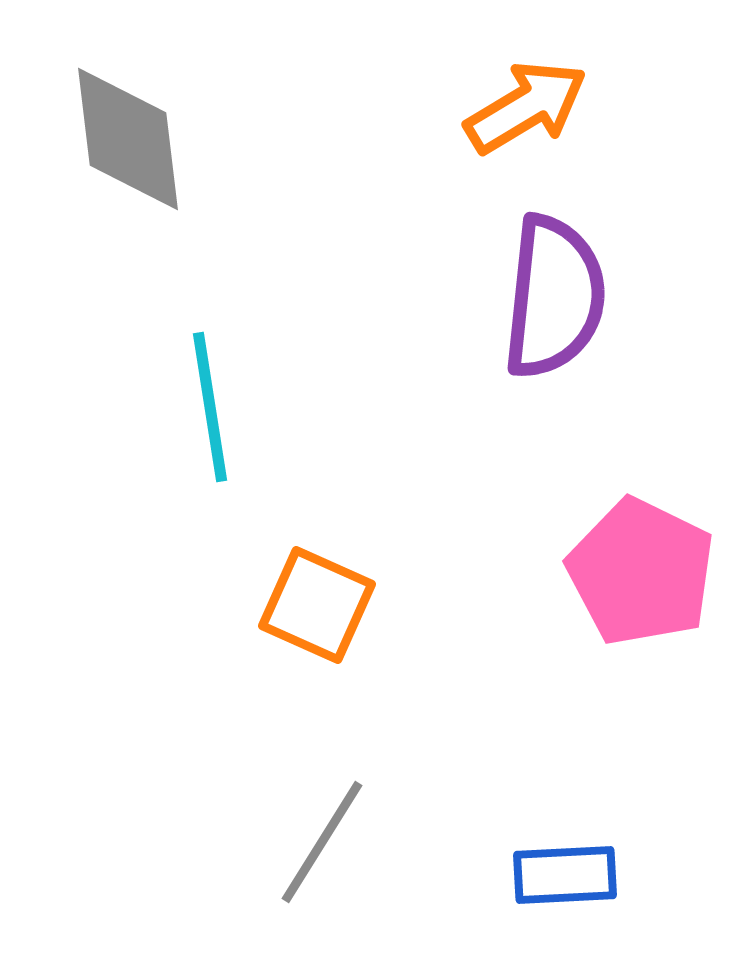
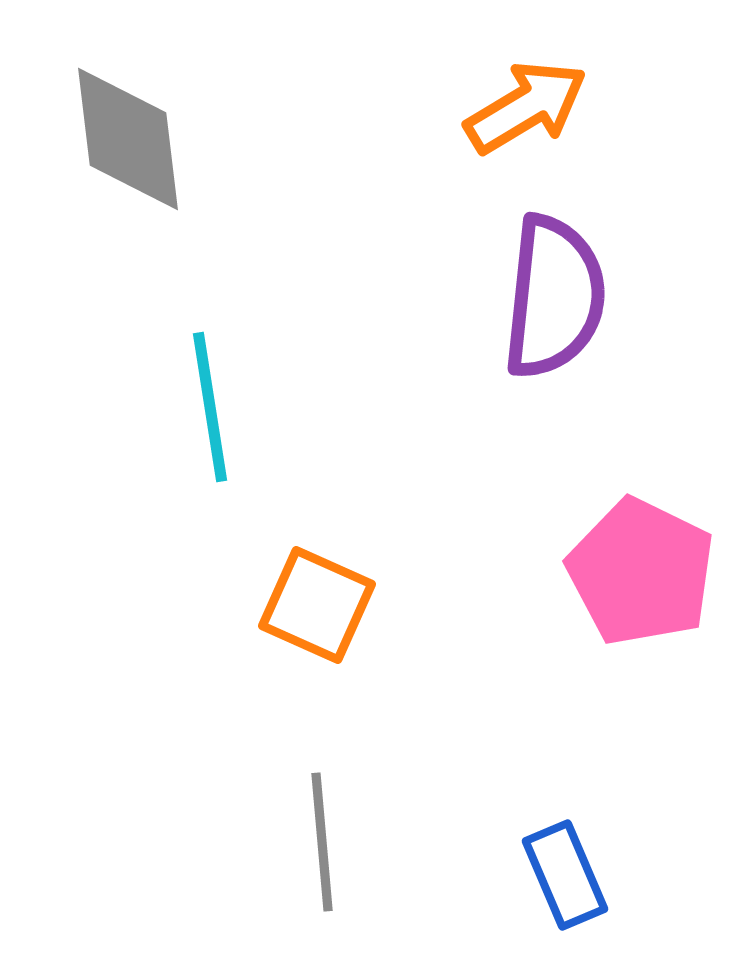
gray line: rotated 37 degrees counterclockwise
blue rectangle: rotated 70 degrees clockwise
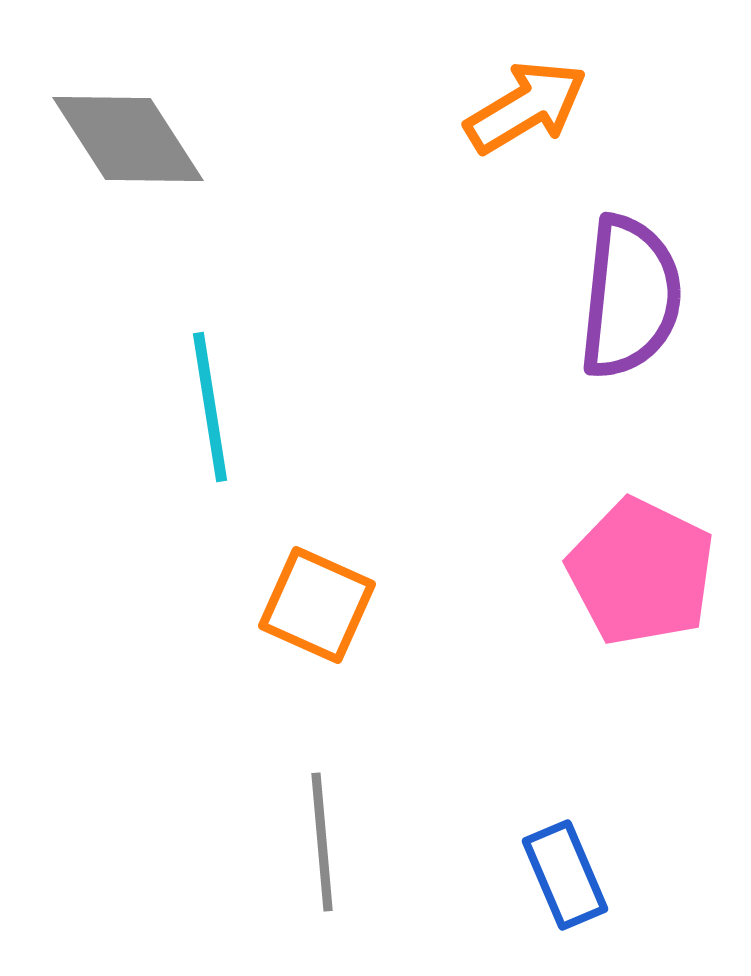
gray diamond: rotated 26 degrees counterclockwise
purple semicircle: moved 76 px right
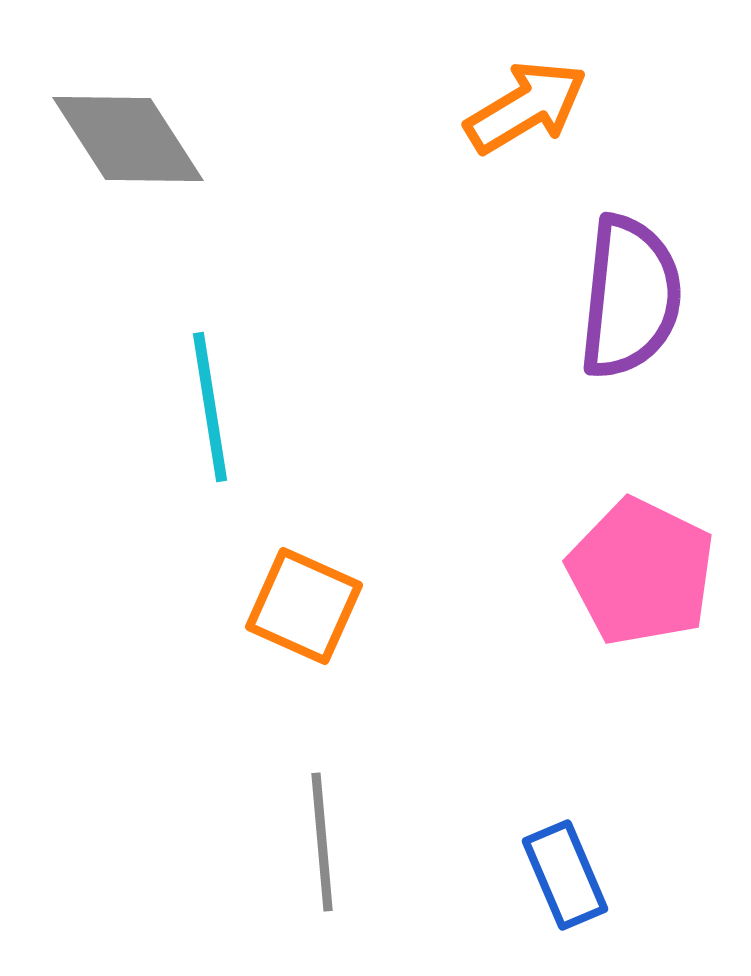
orange square: moved 13 px left, 1 px down
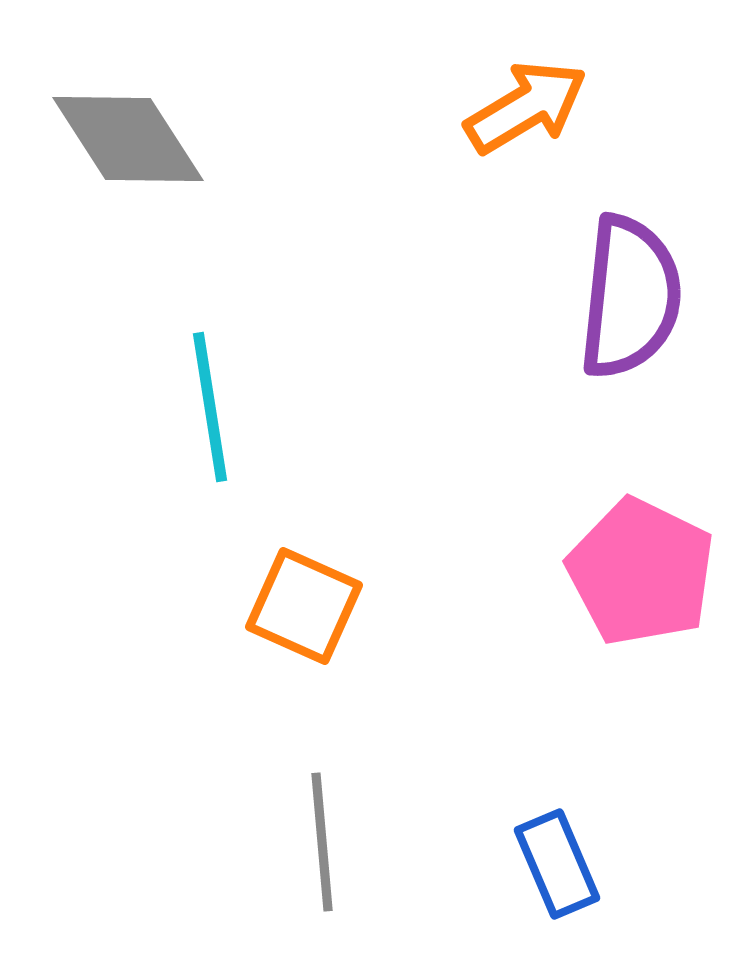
blue rectangle: moved 8 px left, 11 px up
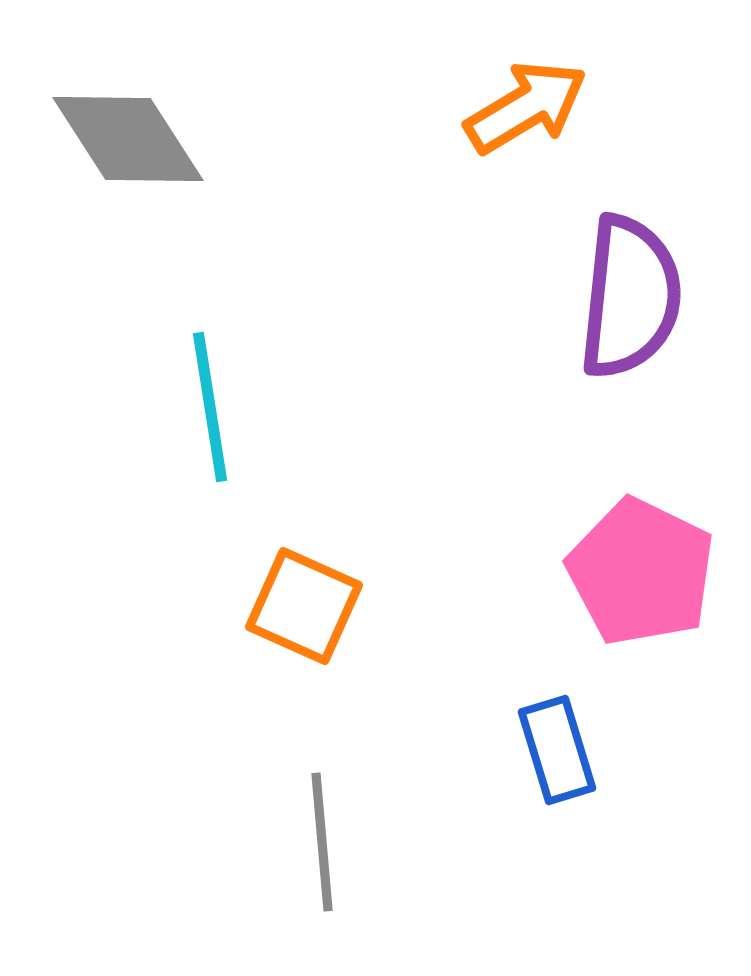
blue rectangle: moved 114 px up; rotated 6 degrees clockwise
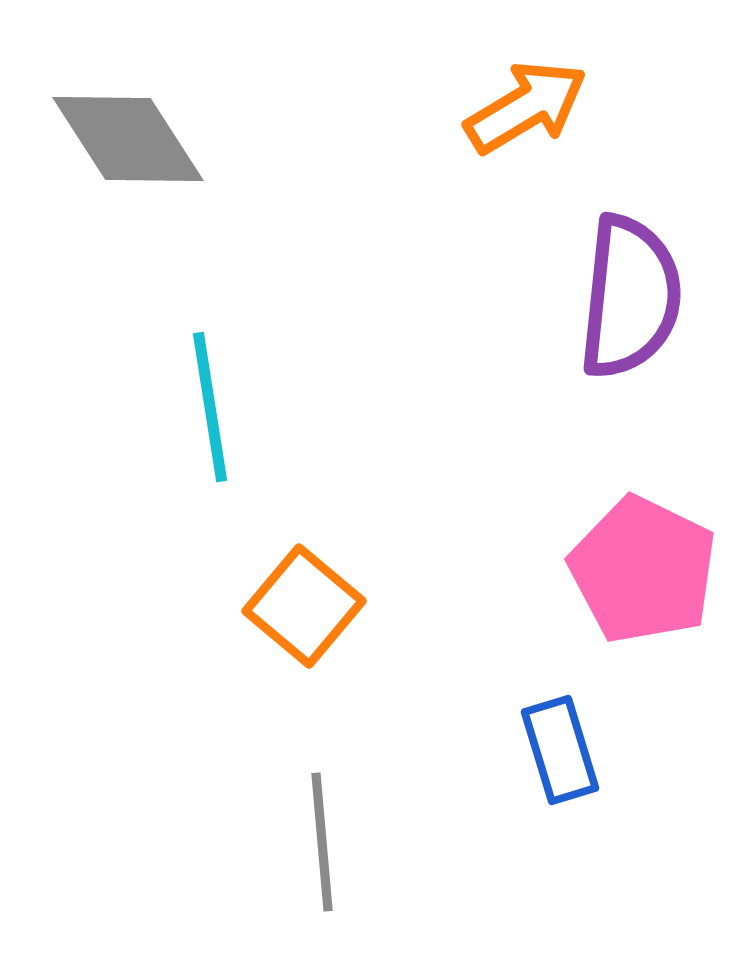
pink pentagon: moved 2 px right, 2 px up
orange square: rotated 16 degrees clockwise
blue rectangle: moved 3 px right
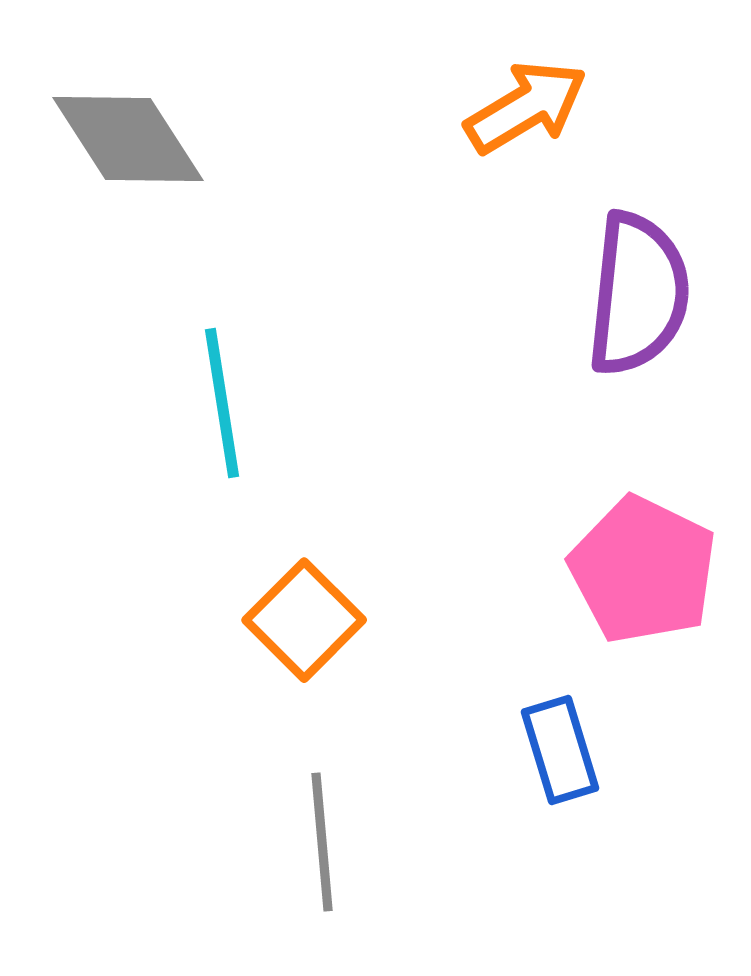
purple semicircle: moved 8 px right, 3 px up
cyan line: moved 12 px right, 4 px up
orange square: moved 14 px down; rotated 5 degrees clockwise
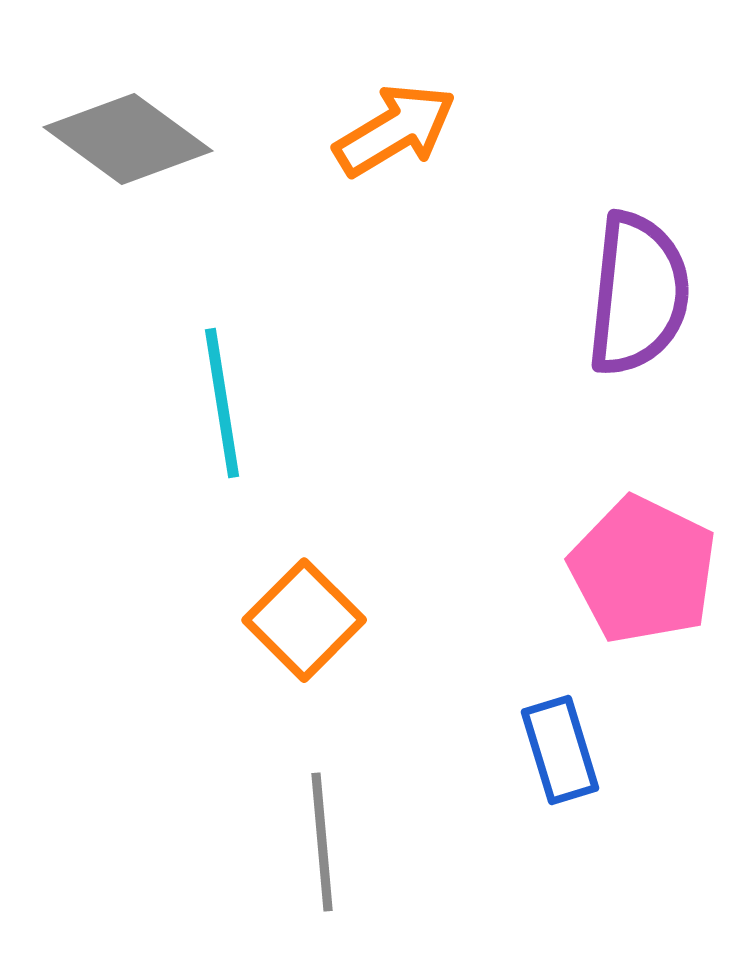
orange arrow: moved 131 px left, 23 px down
gray diamond: rotated 21 degrees counterclockwise
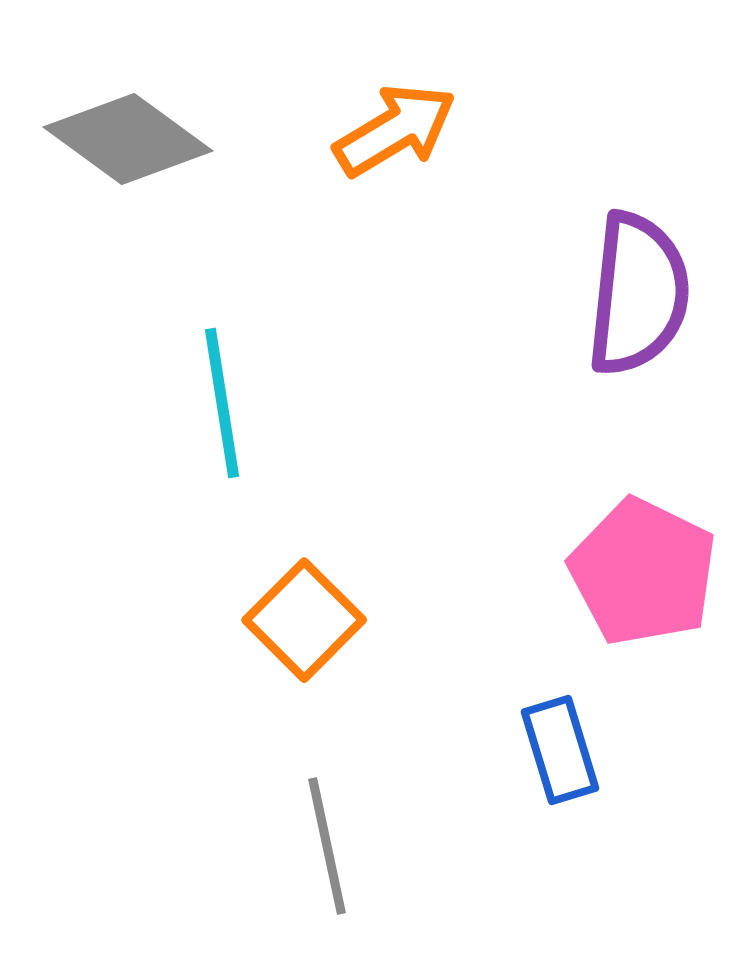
pink pentagon: moved 2 px down
gray line: moved 5 px right, 4 px down; rotated 7 degrees counterclockwise
